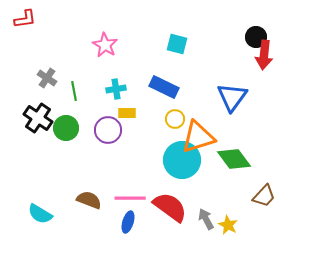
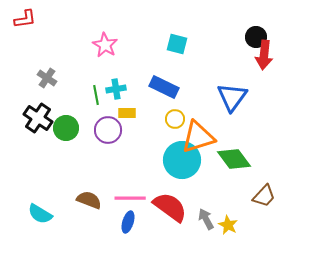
green line: moved 22 px right, 4 px down
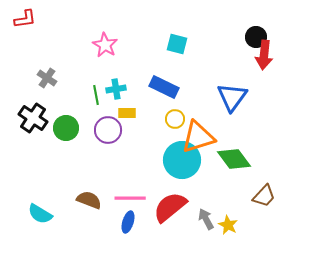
black cross: moved 5 px left
red semicircle: rotated 75 degrees counterclockwise
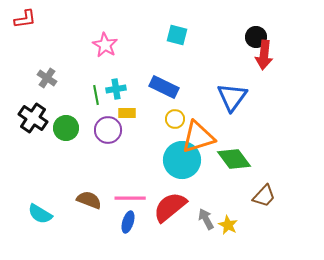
cyan square: moved 9 px up
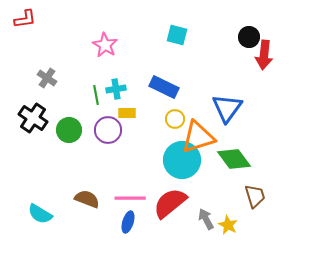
black circle: moved 7 px left
blue triangle: moved 5 px left, 11 px down
green circle: moved 3 px right, 2 px down
brown trapezoid: moved 9 px left; rotated 60 degrees counterclockwise
brown semicircle: moved 2 px left, 1 px up
red semicircle: moved 4 px up
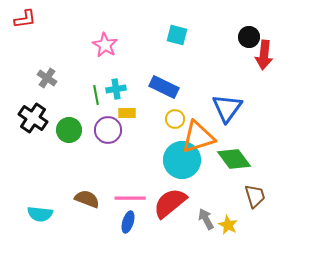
cyan semicircle: rotated 25 degrees counterclockwise
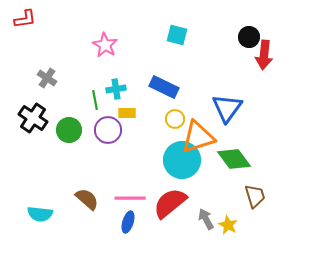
green line: moved 1 px left, 5 px down
brown semicircle: rotated 20 degrees clockwise
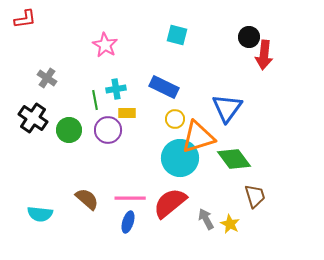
cyan circle: moved 2 px left, 2 px up
yellow star: moved 2 px right, 1 px up
